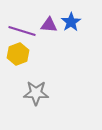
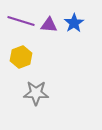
blue star: moved 3 px right, 1 px down
purple line: moved 1 px left, 10 px up
yellow hexagon: moved 3 px right, 3 px down
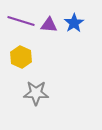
yellow hexagon: rotated 15 degrees counterclockwise
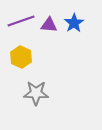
purple line: rotated 36 degrees counterclockwise
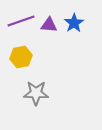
yellow hexagon: rotated 25 degrees clockwise
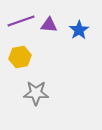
blue star: moved 5 px right, 7 px down
yellow hexagon: moved 1 px left
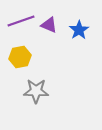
purple triangle: rotated 18 degrees clockwise
gray star: moved 2 px up
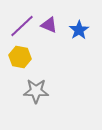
purple line: moved 1 px right, 5 px down; rotated 24 degrees counterclockwise
yellow hexagon: rotated 20 degrees clockwise
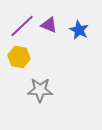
blue star: rotated 12 degrees counterclockwise
yellow hexagon: moved 1 px left
gray star: moved 4 px right, 1 px up
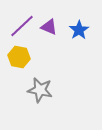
purple triangle: moved 2 px down
blue star: rotated 12 degrees clockwise
gray star: rotated 10 degrees clockwise
